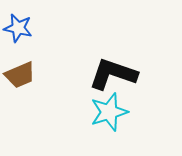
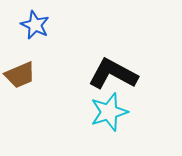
blue star: moved 17 px right, 3 px up; rotated 12 degrees clockwise
black L-shape: rotated 9 degrees clockwise
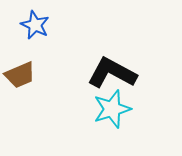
black L-shape: moved 1 px left, 1 px up
cyan star: moved 3 px right, 3 px up
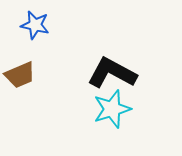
blue star: rotated 12 degrees counterclockwise
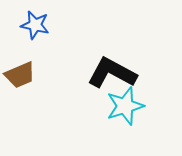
cyan star: moved 13 px right, 3 px up
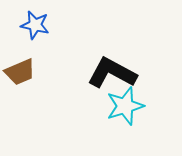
brown trapezoid: moved 3 px up
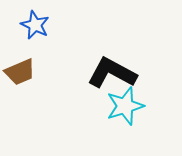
blue star: rotated 12 degrees clockwise
